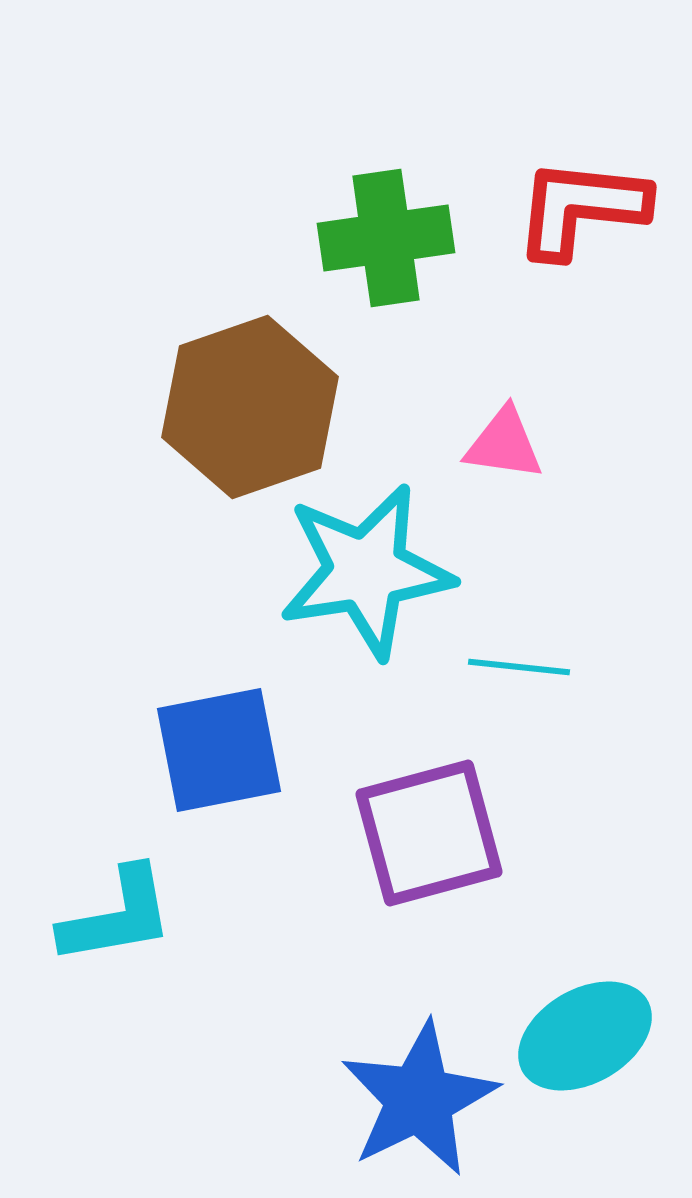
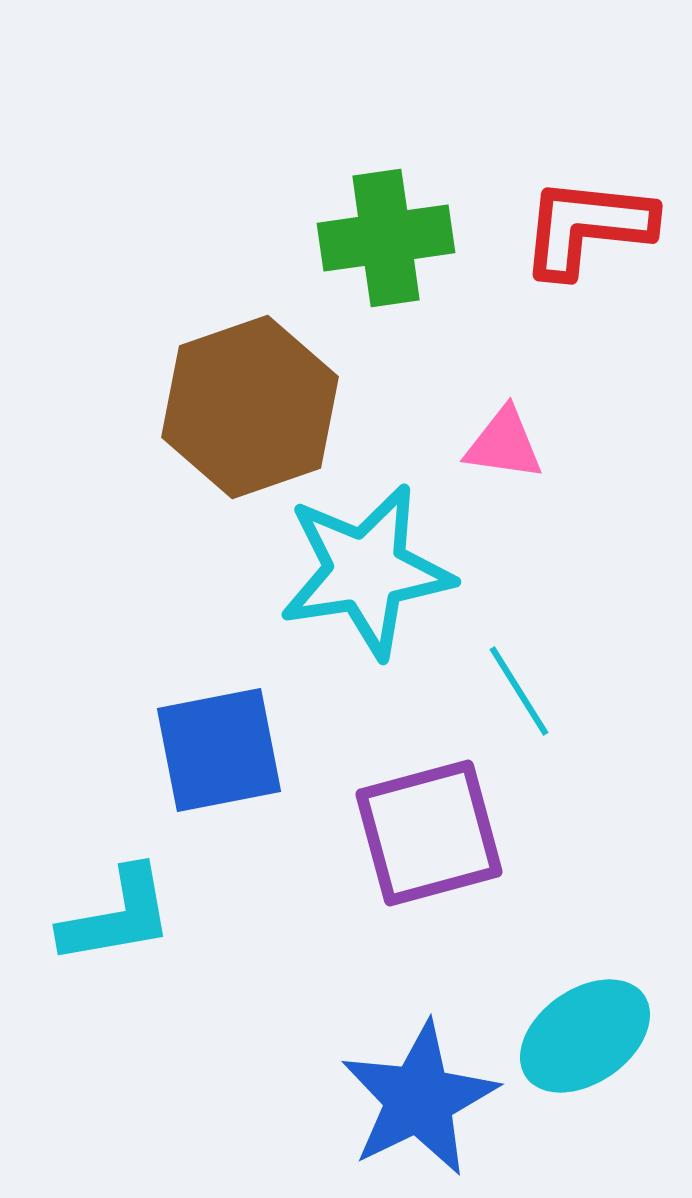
red L-shape: moved 6 px right, 19 px down
cyan line: moved 24 px down; rotated 52 degrees clockwise
cyan ellipse: rotated 5 degrees counterclockwise
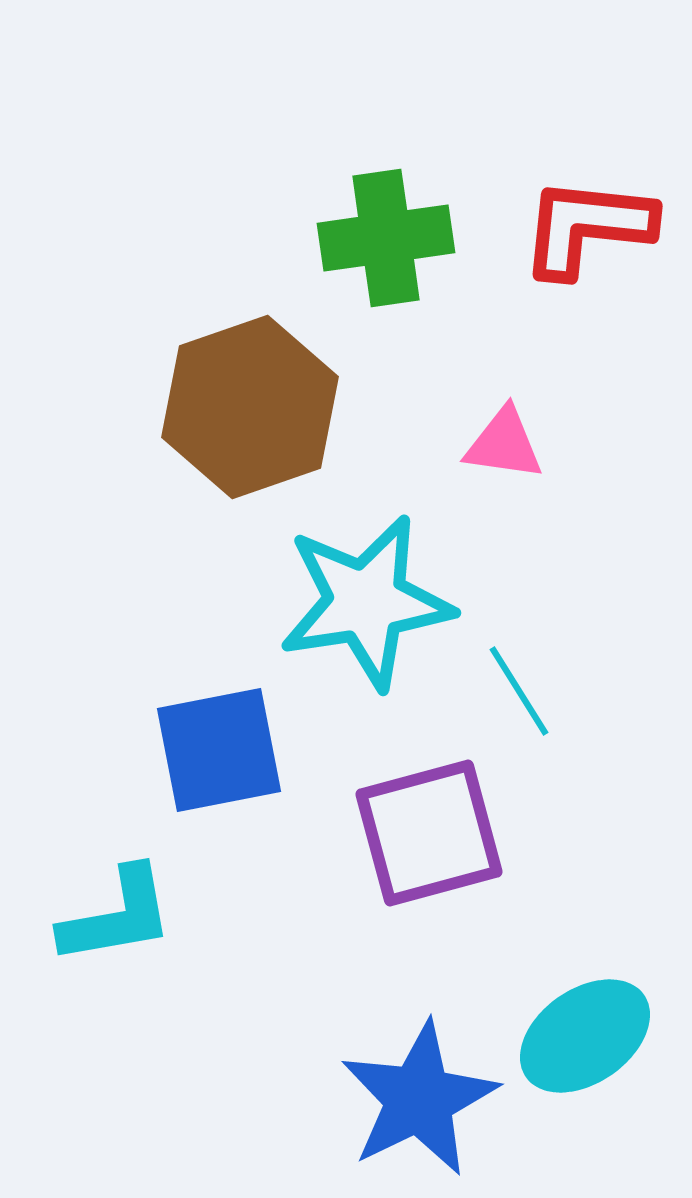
cyan star: moved 31 px down
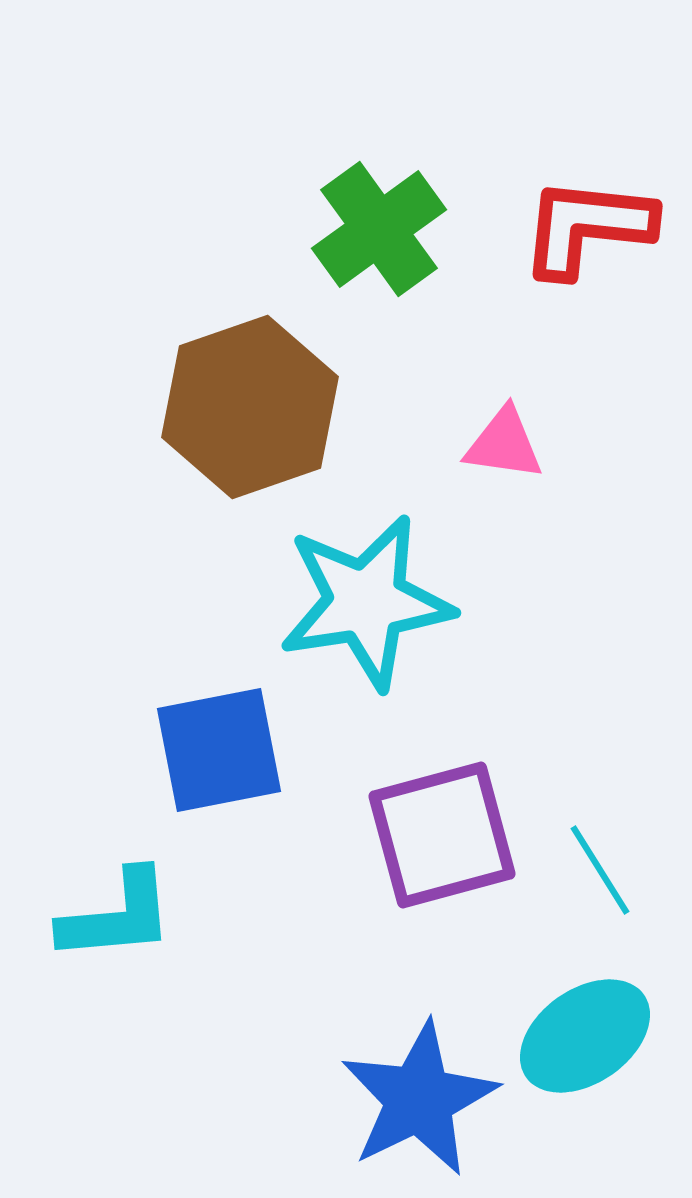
green cross: moved 7 px left, 9 px up; rotated 28 degrees counterclockwise
cyan line: moved 81 px right, 179 px down
purple square: moved 13 px right, 2 px down
cyan L-shape: rotated 5 degrees clockwise
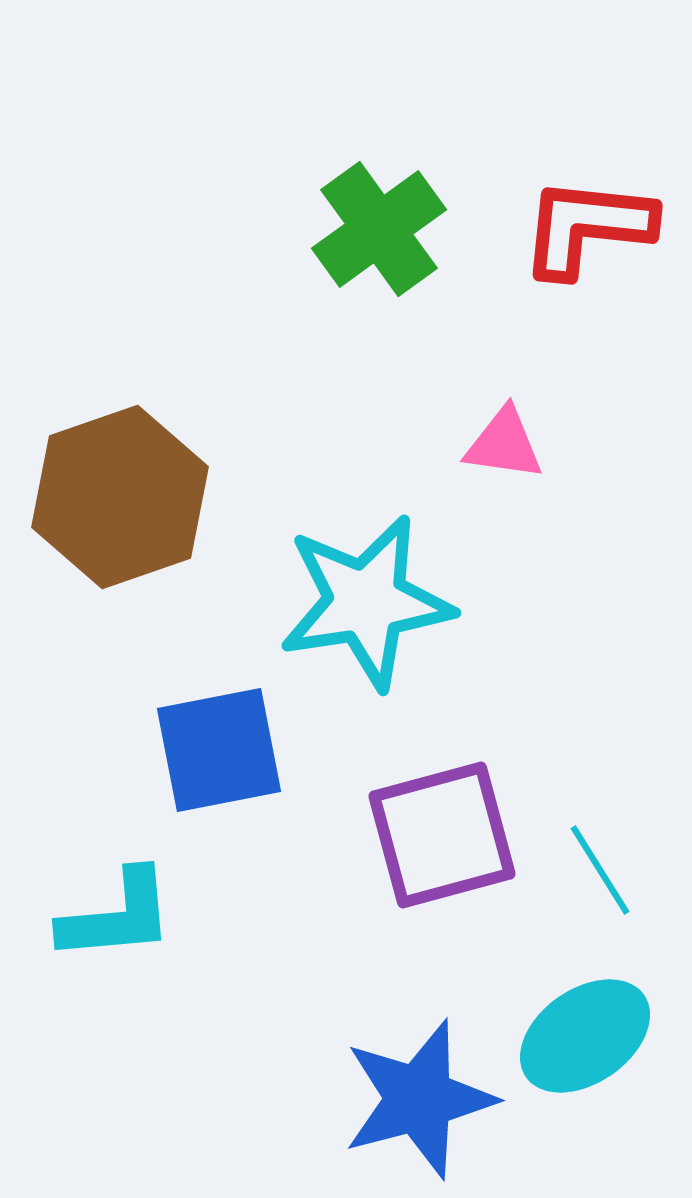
brown hexagon: moved 130 px left, 90 px down
blue star: rotated 11 degrees clockwise
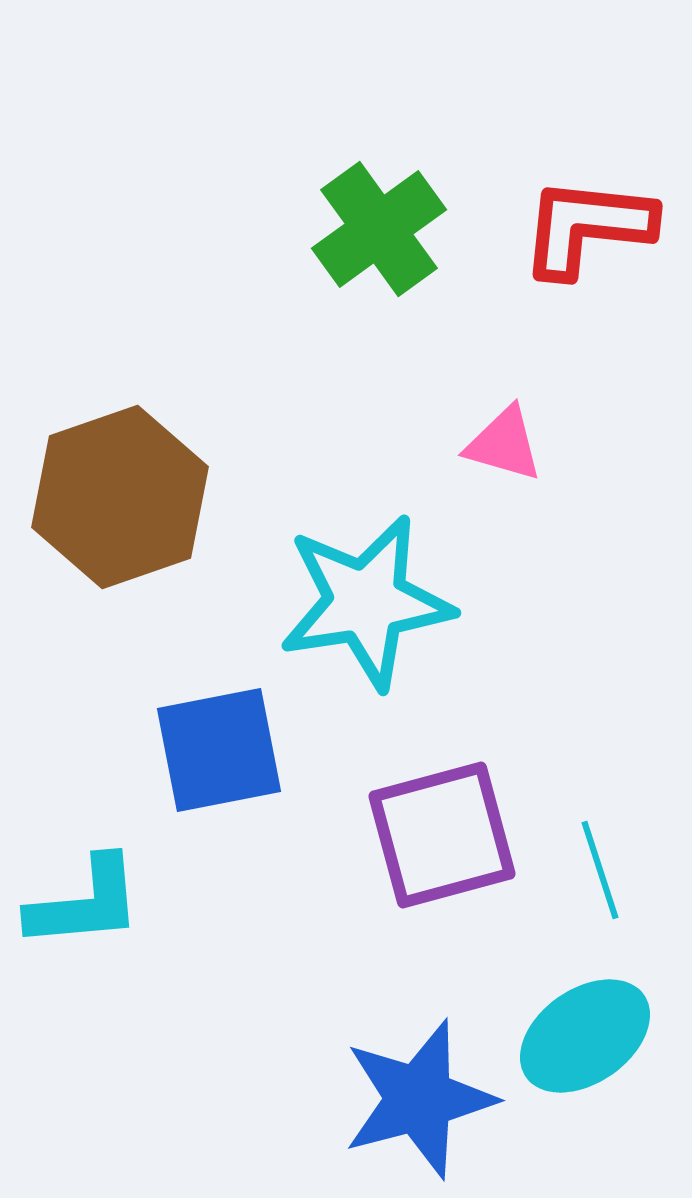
pink triangle: rotated 8 degrees clockwise
cyan line: rotated 14 degrees clockwise
cyan L-shape: moved 32 px left, 13 px up
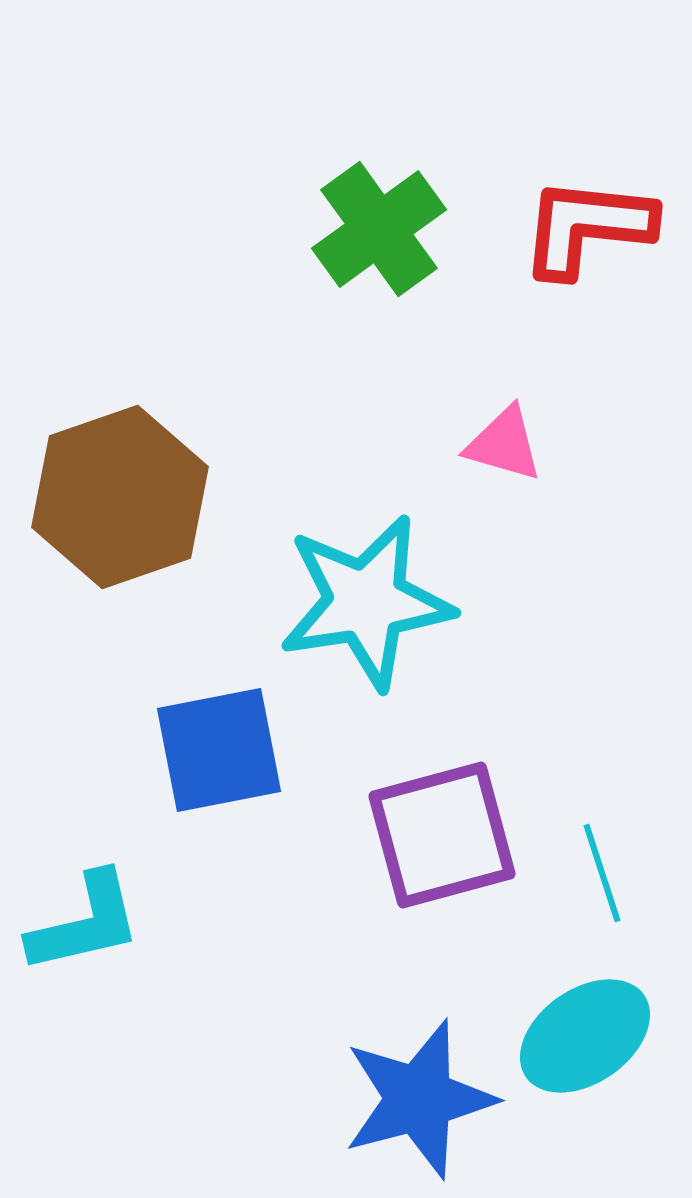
cyan line: moved 2 px right, 3 px down
cyan L-shape: moved 20 px down; rotated 8 degrees counterclockwise
